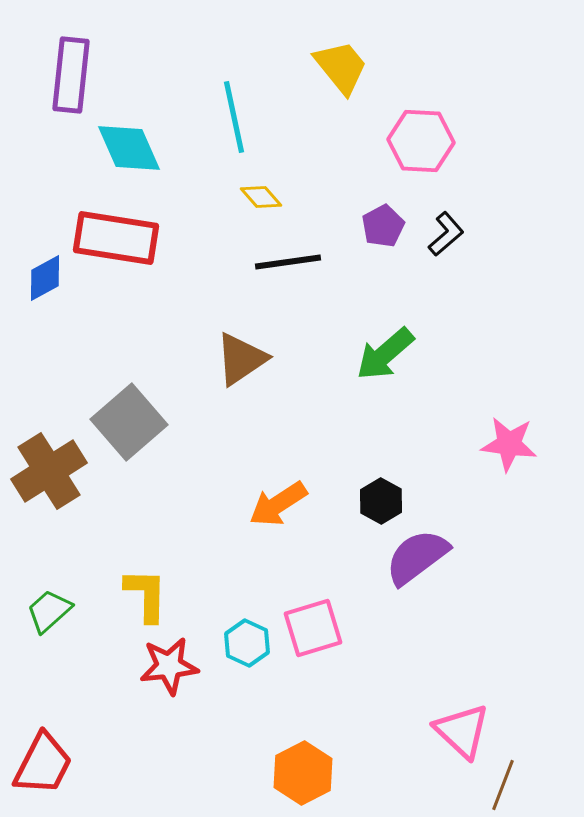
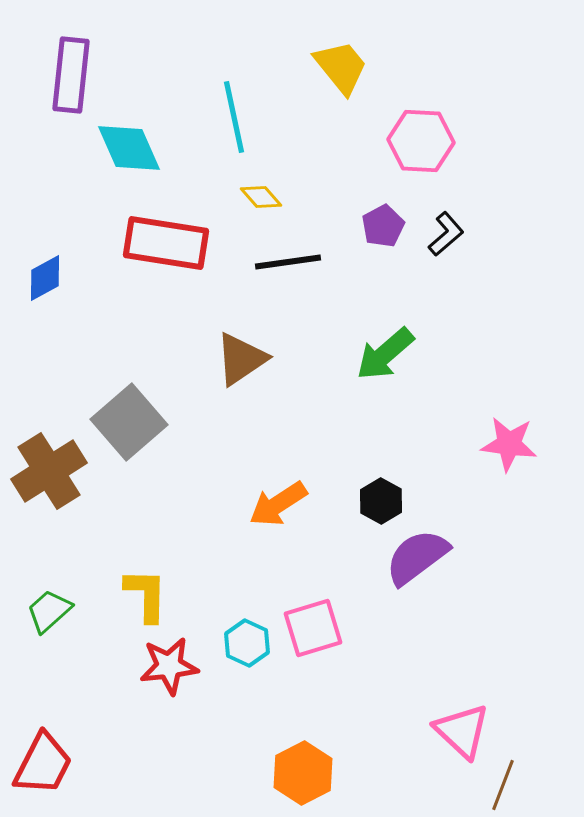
red rectangle: moved 50 px right, 5 px down
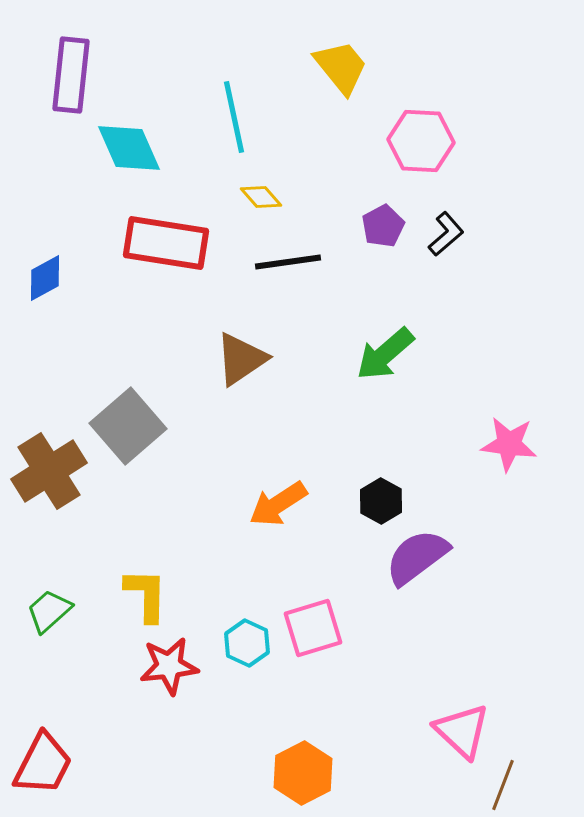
gray square: moved 1 px left, 4 px down
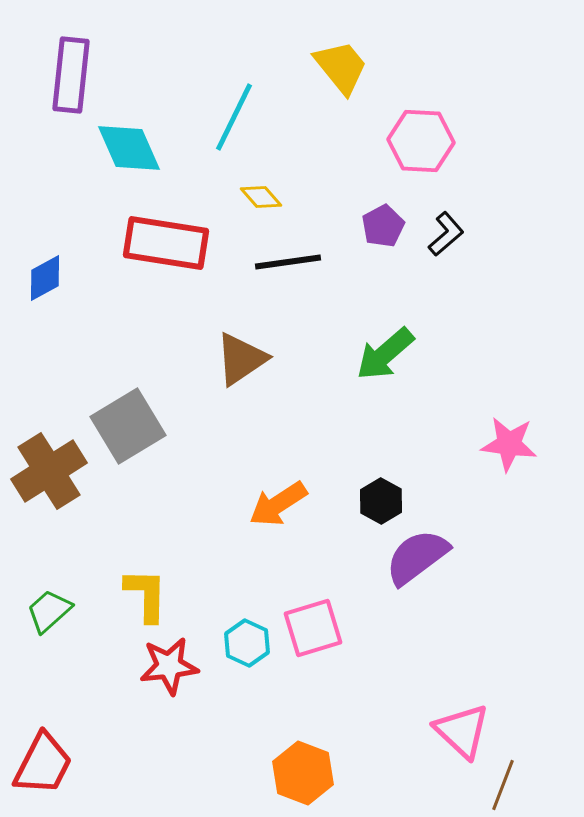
cyan line: rotated 38 degrees clockwise
gray square: rotated 10 degrees clockwise
orange hexagon: rotated 12 degrees counterclockwise
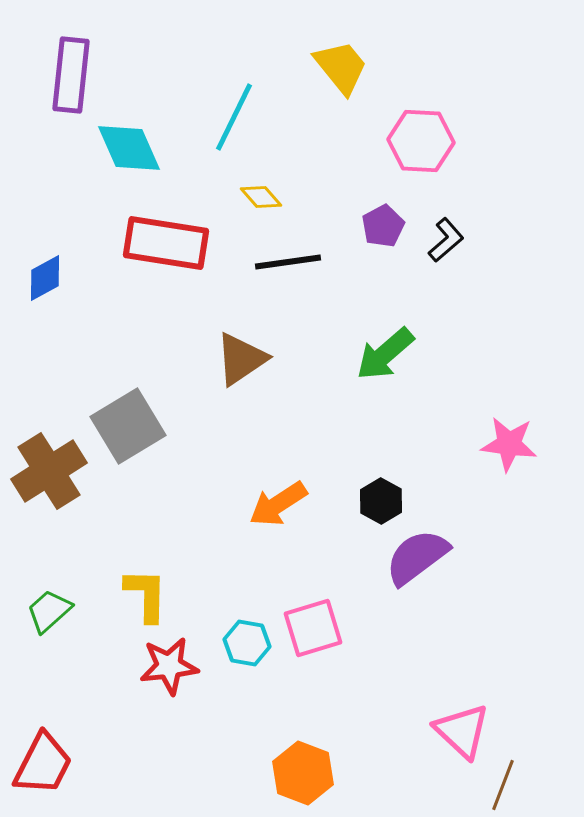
black L-shape: moved 6 px down
cyan hexagon: rotated 15 degrees counterclockwise
